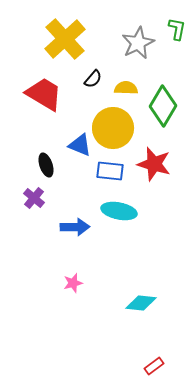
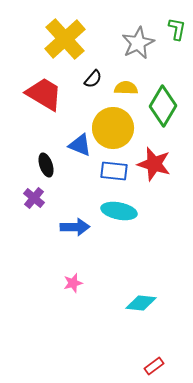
blue rectangle: moved 4 px right
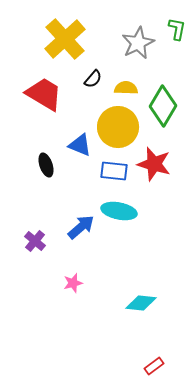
yellow circle: moved 5 px right, 1 px up
purple cross: moved 1 px right, 43 px down
blue arrow: moved 6 px right; rotated 40 degrees counterclockwise
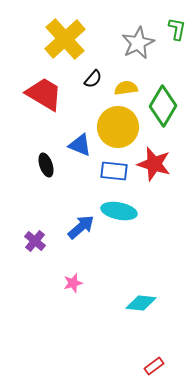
yellow semicircle: rotated 10 degrees counterclockwise
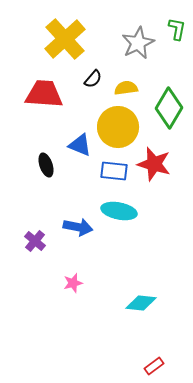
red trapezoid: rotated 27 degrees counterclockwise
green diamond: moved 6 px right, 2 px down
blue arrow: moved 3 px left; rotated 52 degrees clockwise
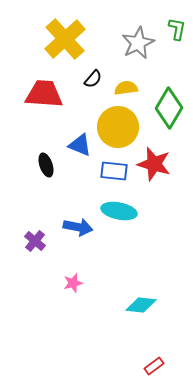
cyan diamond: moved 2 px down
